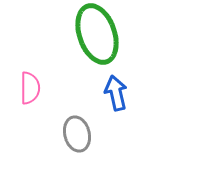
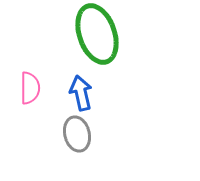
blue arrow: moved 35 px left
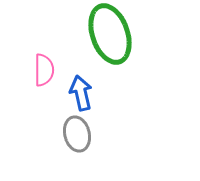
green ellipse: moved 13 px right
pink semicircle: moved 14 px right, 18 px up
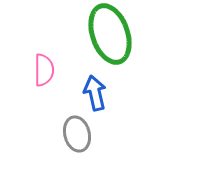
blue arrow: moved 14 px right
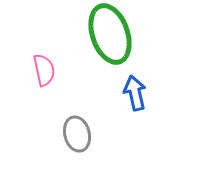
pink semicircle: rotated 12 degrees counterclockwise
blue arrow: moved 40 px right
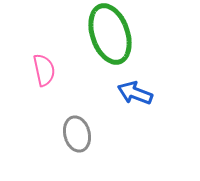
blue arrow: rotated 56 degrees counterclockwise
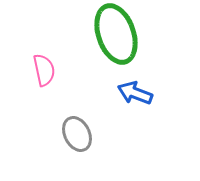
green ellipse: moved 6 px right
gray ellipse: rotated 12 degrees counterclockwise
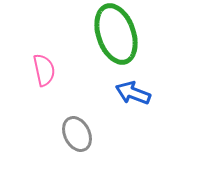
blue arrow: moved 2 px left
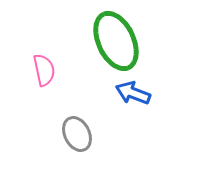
green ellipse: moved 7 px down; rotated 6 degrees counterclockwise
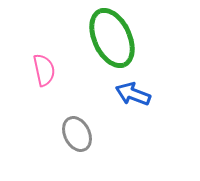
green ellipse: moved 4 px left, 3 px up
blue arrow: moved 1 px down
